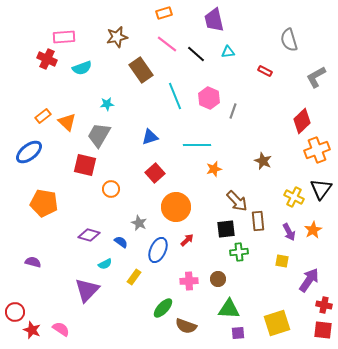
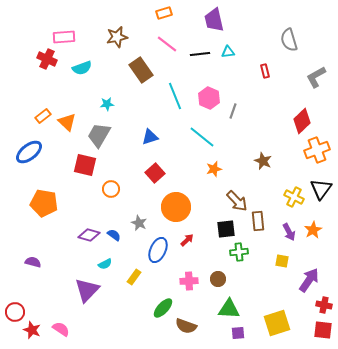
black line at (196, 54): moved 4 px right; rotated 48 degrees counterclockwise
red rectangle at (265, 71): rotated 48 degrees clockwise
cyan line at (197, 145): moved 5 px right, 8 px up; rotated 40 degrees clockwise
blue semicircle at (121, 242): moved 7 px left, 7 px up
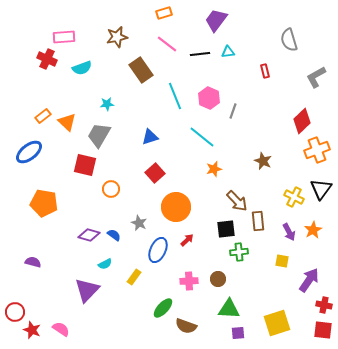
purple trapezoid at (214, 20): moved 2 px right; rotated 50 degrees clockwise
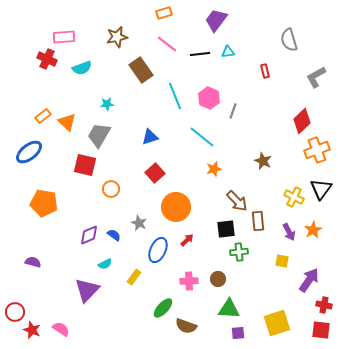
purple diamond at (89, 235): rotated 40 degrees counterclockwise
red square at (323, 330): moved 2 px left
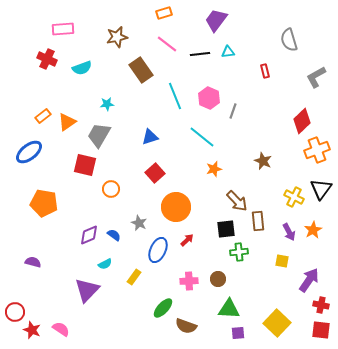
pink rectangle at (64, 37): moved 1 px left, 8 px up
orange triangle at (67, 122): rotated 42 degrees clockwise
red cross at (324, 305): moved 3 px left
yellow square at (277, 323): rotated 28 degrees counterclockwise
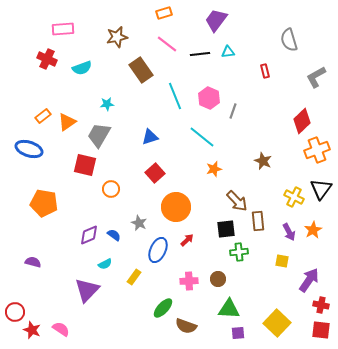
blue ellipse at (29, 152): moved 3 px up; rotated 56 degrees clockwise
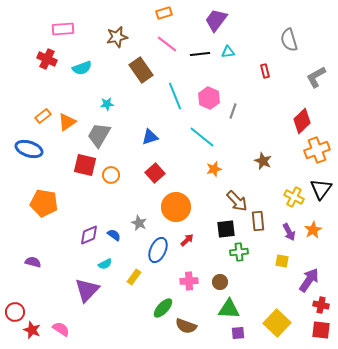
orange circle at (111, 189): moved 14 px up
brown circle at (218, 279): moved 2 px right, 3 px down
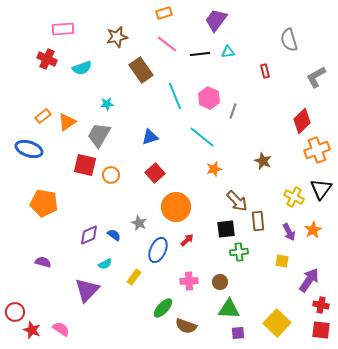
purple semicircle at (33, 262): moved 10 px right
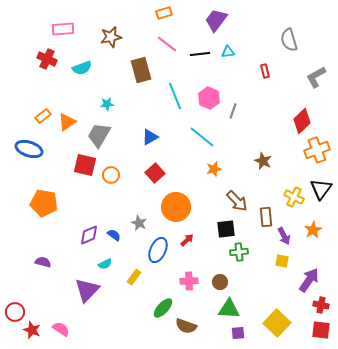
brown star at (117, 37): moved 6 px left
brown rectangle at (141, 70): rotated 20 degrees clockwise
blue triangle at (150, 137): rotated 12 degrees counterclockwise
brown rectangle at (258, 221): moved 8 px right, 4 px up
purple arrow at (289, 232): moved 5 px left, 4 px down
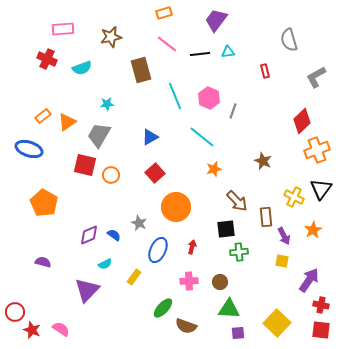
orange pentagon at (44, 203): rotated 20 degrees clockwise
red arrow at (187, 240): moved 5 px right, 7 px down; rotated 32 degrees counterclockwise
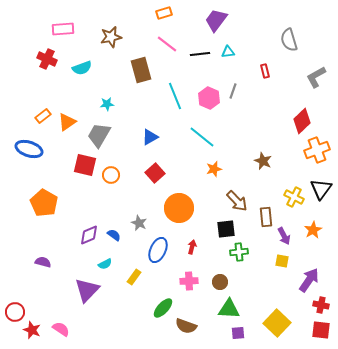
gray line at (233, 111): moved 20 px up
orange circle at (176, 207): moved 3 px right, 1 px down
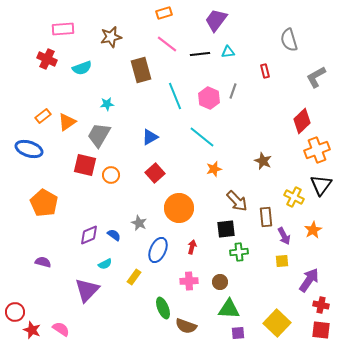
black triangle at (321, 189): moved 4 px up
yellow square at (282, 261): rotated 16 degrees counterclockwise
green ellipse at (163, 308): rotated 65 degrees counterclockwise
